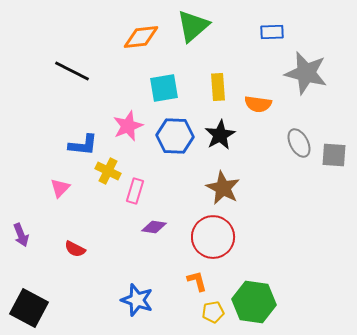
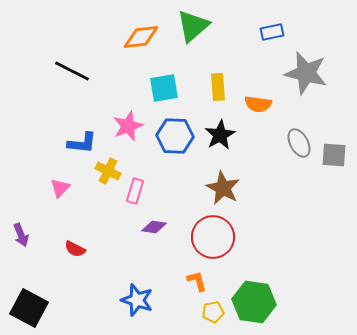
blue rectangle: rotated 10 degrees counterclockwise
blue L-shape: moved 1 px left, 2 px up
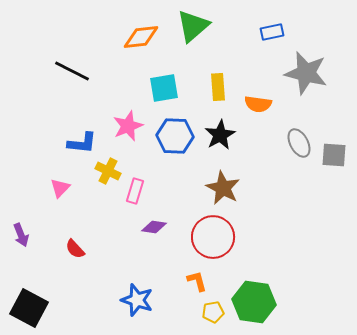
red semicircle: rotated 20 degrees clockwise
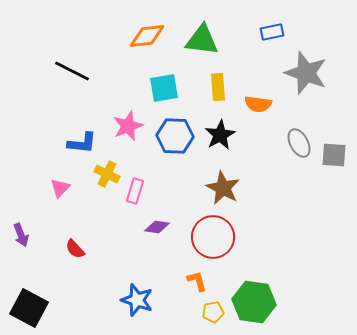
green triangle: moved 9 px right, 14 px down; rotated 48 degrees clockwise
orange diamond: moved 6 px right, 1 px up
gray star: rotated 6 degrees clockwise
yellow cross: moved 1 px left, 3 px down
purple diamond: moved 3 px right
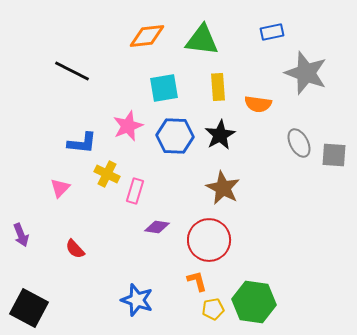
red circle: moved 4 px left, 3 px down
yellow pentagon: moved 3 px up
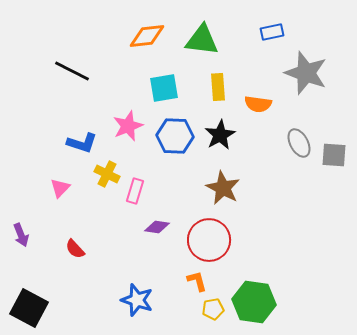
blue L-shape: rotated 12 degrees clockwise
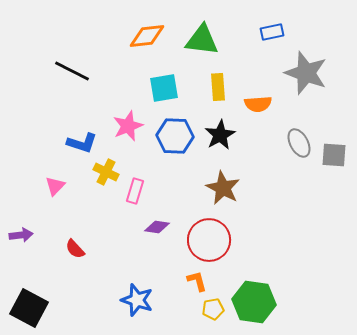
orange semicircle: rotated 12 degrees counterclockwise
yellow cross: moved 1 px left, 2 px up
pink triangle: moved 5 px left, 2 px up
purple arrow: rotated 75 degrees counterclockwise
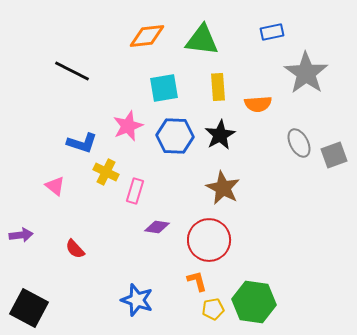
gray star: rotated 15 degrees clockwise
gray square: rotated 24 degrees counterclockwise
pink triangle: rotated 35 degrees counterclockwise
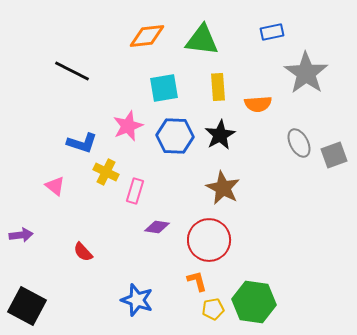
red semicircle: moved 8 px right, 3 px down
black square: moved 2 px left, 2 px up
